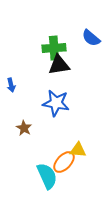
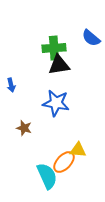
brown star: rotated 14 degrees counterclockwise
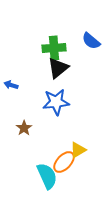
blue semicircle: moved 3 px down
black triangle: moved 1 px left, 3 px down; rotated 30 degrees counterclockwise
blue arrow: rotated 120 degrees clockwise
blue star: moved 1 px up; rotated 16 degrees counterclockwise
brown star: rotated 21 degrees clockwise
yellow triangle: rotated 36 degrees counterclockwise
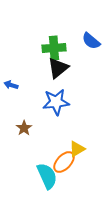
yellow triangle: moved 1 px left, 1 px up
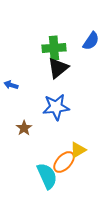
blue semicircle: rotated 96 degrees counterclockwise
blue star: moved 5 px down
yellow triangle: moved 1 px right, 1 px down
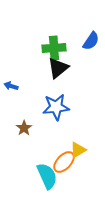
blue arrow: moved 1 px down
